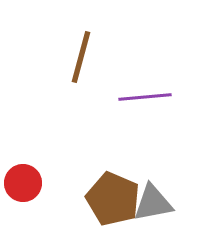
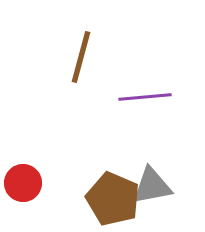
gray triangle: moved 1 px left, 17 px up
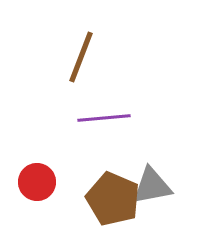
brown line: rotated 6 degrees clockwise
purple line: moved 41 px left, 21 px down
red circle: moved 14 px right, 1 px up
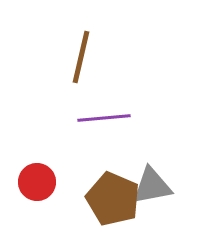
brown line: rotated 8 degrees counterclockwise
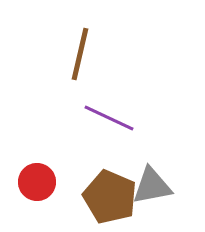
brown line: moved 1 px left, 3 px up
purple line: moved 5 px right; rotated 30 degrees clockwise
brown pentagon: moved 3 px left, 2 px up
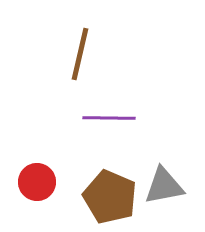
purple line: rotated 24 degrees counterclockwise
gray triangle: moved 12 px right
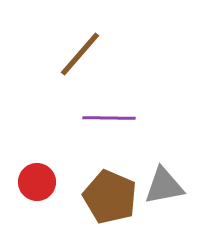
brown line: rotated 28 degrees clockwise
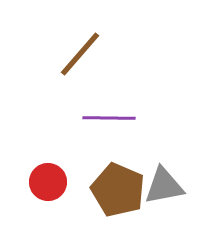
red circle: moved 11 px right
brown pentagon: moved 8 px right, 7 px up
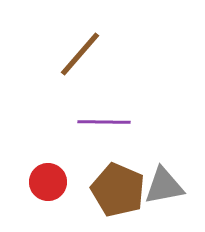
purple line: moved 5 px left, 4 px down
